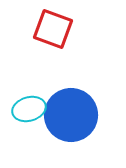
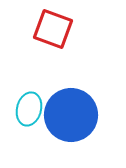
cyan ellipse: rotated 60 degrees counterclockwise
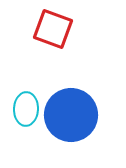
cyan ellipse: moved 3 px left; rotated 12 degrees counterclockwise
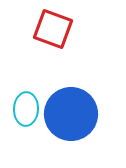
blue circle: moved 1 px up
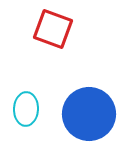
blue circle: moved 18 px right
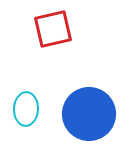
red square: rotated 33 degrees counterclockwise
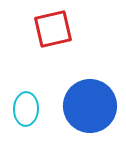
blue circle: moved 1 px right, 8 px up
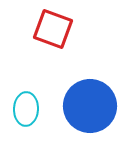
red square: rotated 33 degrees clockwise
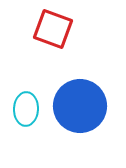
blue circle: moved 10 px left
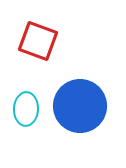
red square: moved 15 px left, 12 px down
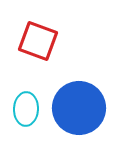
blue circle: moved 1 px left, 2 px down
